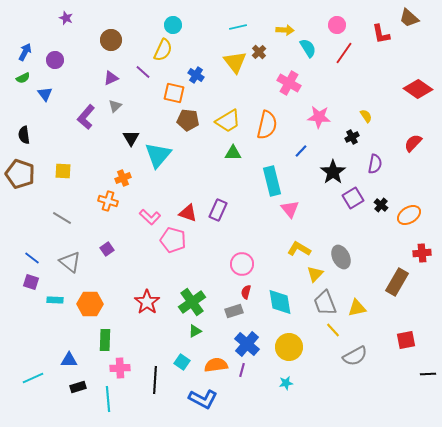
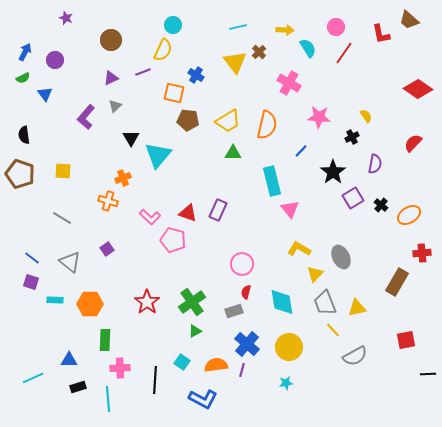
brown trapezoid at (409, 18): moved 2 px down
pink circle at (337, 25): moved 1 px left, 2 px down
purple line at (143, 72): rotated 63 degrees counterclockwise
cyan diamond at (280, 302): moved 2 px right
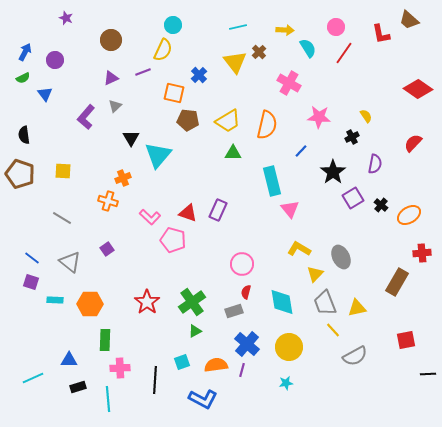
blue cross at (196, 75): moved 3 px right; rotated 14 degrees clockwise
cyan square at (182, 362): rotated 35 degrees clockwise
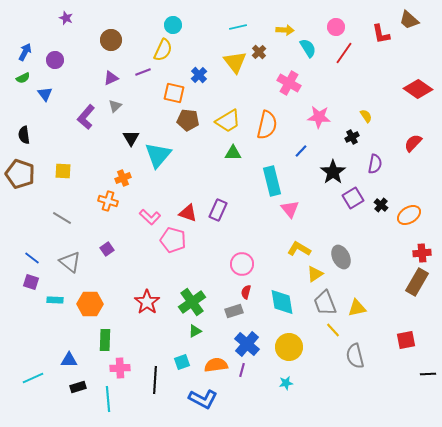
yellow triangle at (315, 274): rotated 12 degrees clockwise
brown rectangle at (397, 282): moved 20 px right
gray semicircle at (355, 356): rotated 105 degrees clockwise
